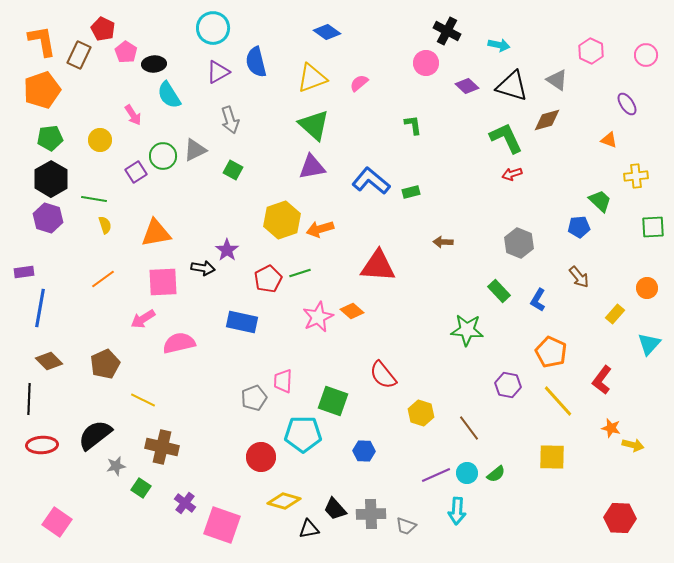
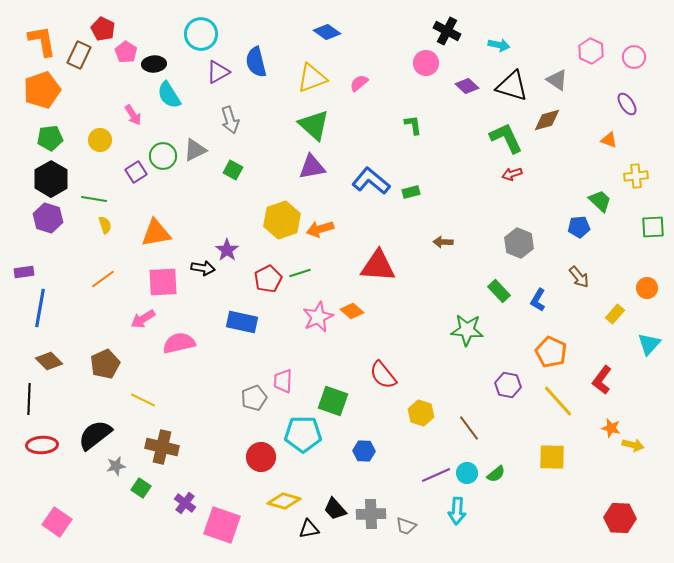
cyan circle at (213, 28): moved 12 px left, 6 px down
pink circle at (646, 55): moved 12 px left, 2 px down
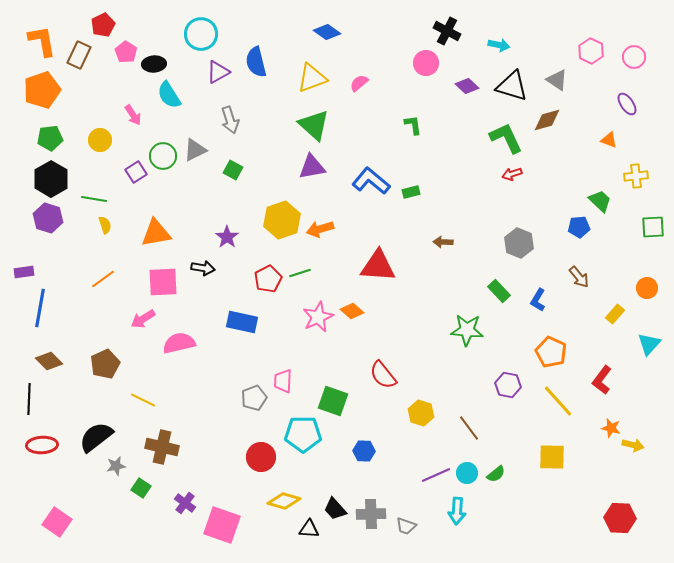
red pentagon at (103, 29): moved 4 px up; rotated 20 degrees clockwise
purple star at (227, 250): moved 13 px up
black semicircle at (95, 435): moved 1 px right, 2 px down
black triangle at (309, 529): rotated 15 degrees clockwise
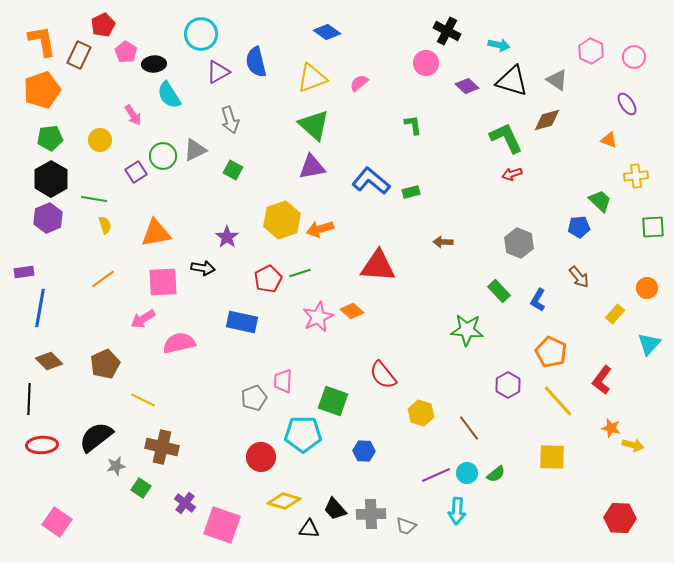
black triangle at (512, 86): moved 5 px up
purple hexagon at (48, 218): rotated 20 degrees clockwise
purple hexagon at (508, 385): rotated 20 degrees clockwise
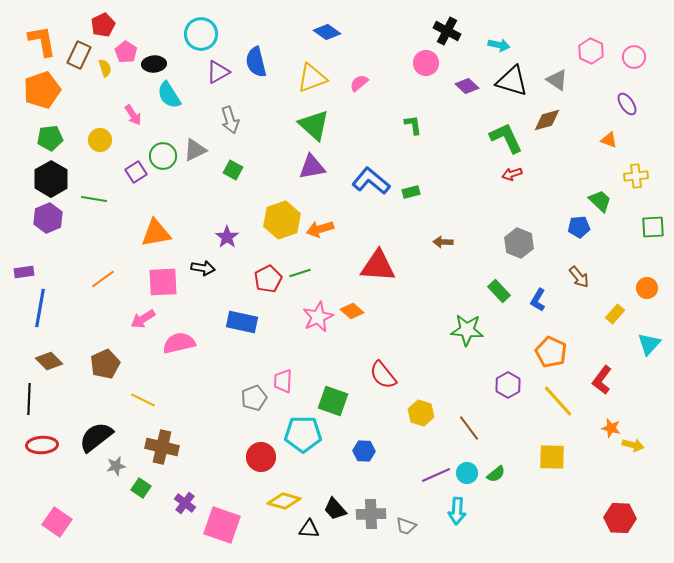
yellow semicircle at (105, 225): moved 157 px up
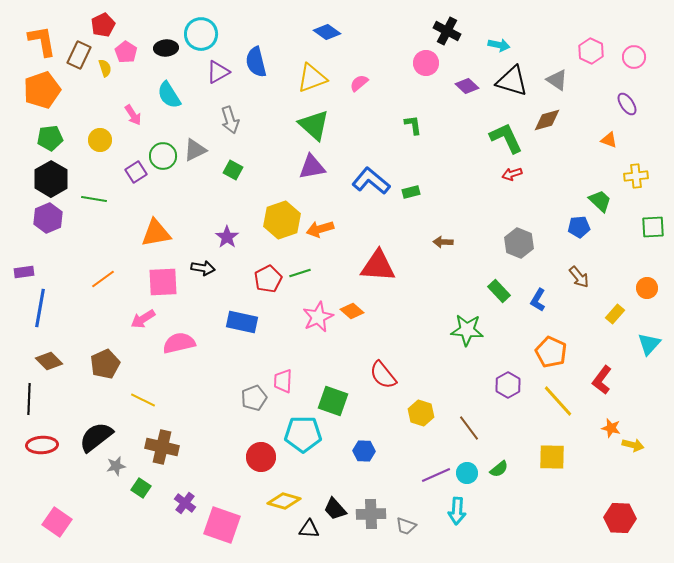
black ellipse at (154, 64): moved 12 px right, 16 px up
green semicircle at (496, 474): moved 3 px right, 5 px up
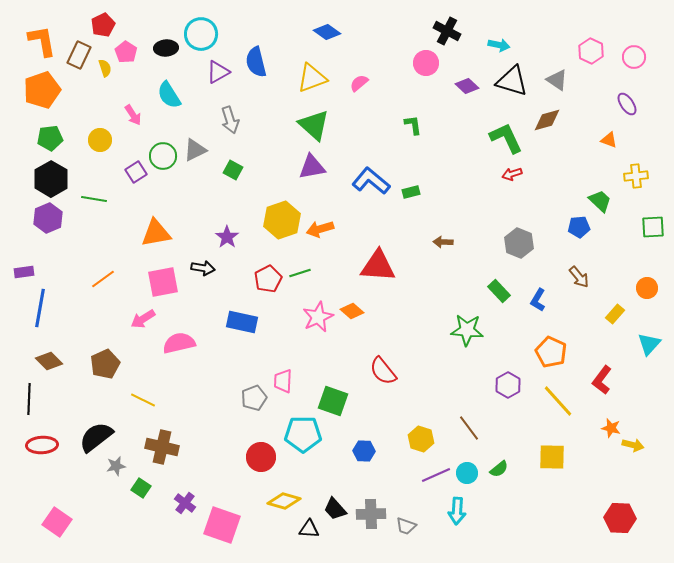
pink square at (163, 282): rotated 8 degrees counterclockwise
red semicircle at (383, 375): moved 4 px up
yellow hexagon at (421, 413): moved 26 px down
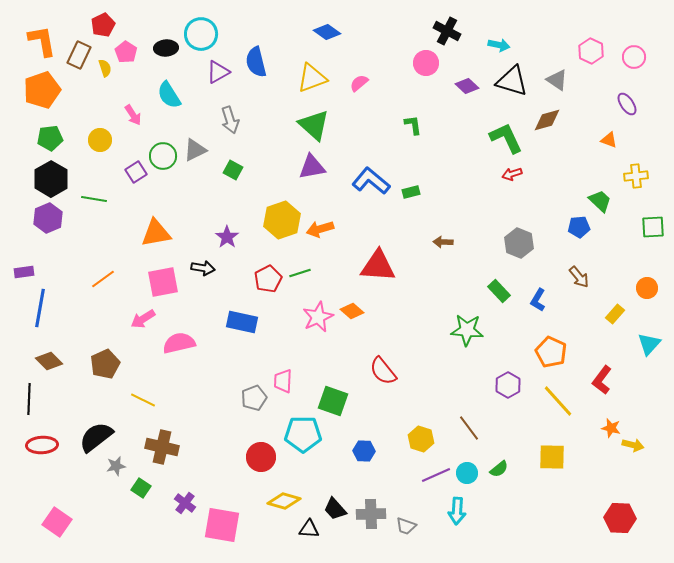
pink square at (222, 525): rotated 9 degrees counterclockwise
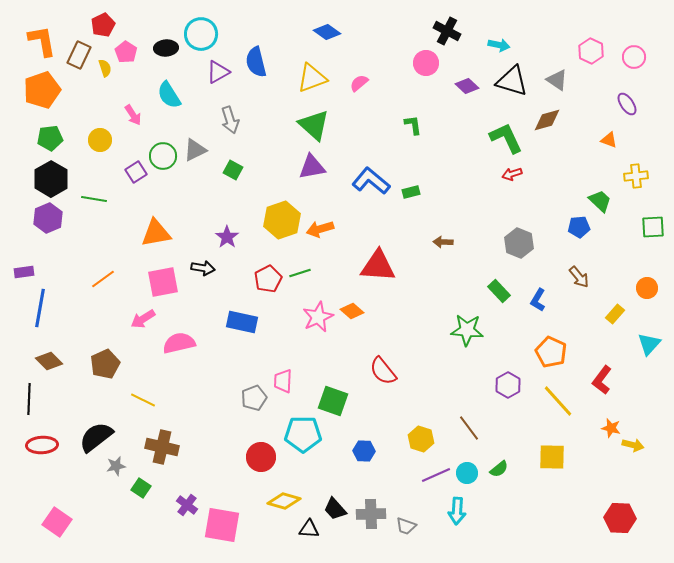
purple cross at (185, 503): moved 2 px right, 2 px down
